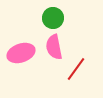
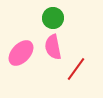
pink semicircle: moved 1 px left
pink ellipse: rotated 28 degrees counterclockwise
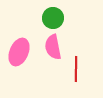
pink ellipse: moved 2 px left, 1 px up; rotated 20 degrees counterclockwise
red line: rotated 35 degrees counterclockwise
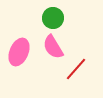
pink semicircle: rotated 20 degrees counterclockwise
red line: rotated 40 degrees clockwise
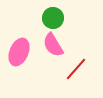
pink semicircle: moved 2 px up
